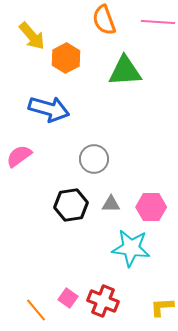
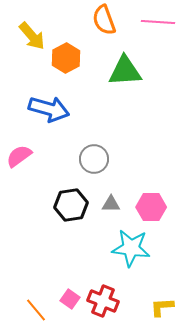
pink square: moved 2 px right, 1 px down
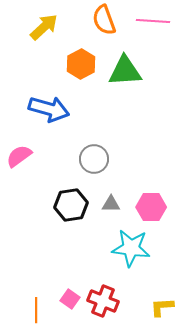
pink line: moved 5 px left, 1 px up
yellow arrow: moved 12 px right, 9 px up; rotated 92 degrees counterclockwise
orange hexagon: moved 15 px right, 6 px down
orange line: rotated 40 degrees clockwise
